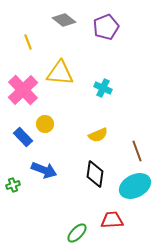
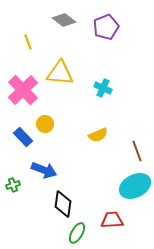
black diamond: moved 32 px left, 30 px down
green ellipse: rotated 15 degrees counterclockwise
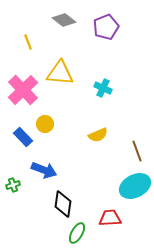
red trapezoid: moved 2 px left, 2 px up
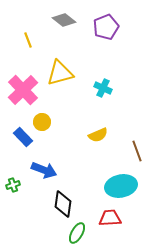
yellow line: moved 2 px up
yellow triangle: rotated 20 degrees counterclockwise
yellow circle: moved 3 px left, 2 px up
cyan ellipse: moved 14 px left; rotated 16 degrees clockwise
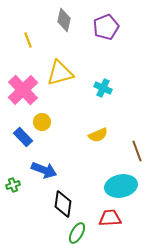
gray diamond: rotated 65 degrees clockwise
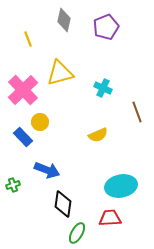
yellow line: moved 1 px up
yellow circle: moved 2 px left
brown line: moved 39 px up
blue arrow: moved 3 px right
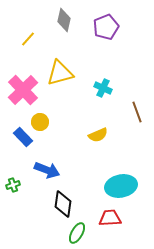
yellow line: rotated 63 degrees clockwise
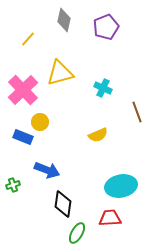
blue rectangle: rotated 24 degrees counterclockwise
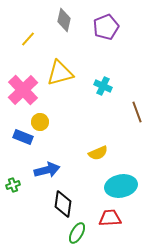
cyan cross: moved 2 px up
yellow semicircle: moved 18 px down
blue arrow: rotated 35 degrees counterclockwise
